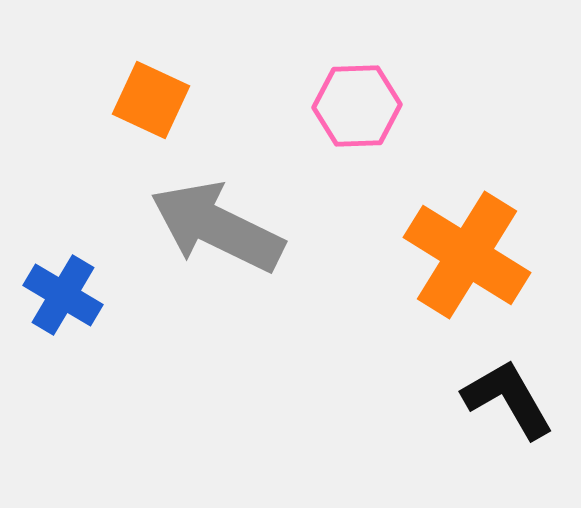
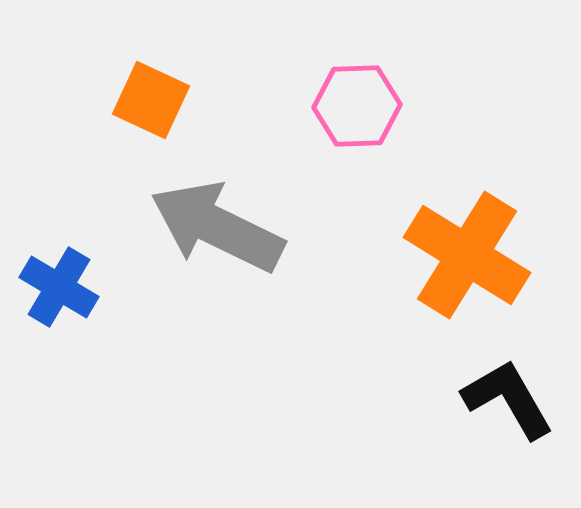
blue cross: moved 4 px left, 8 px up
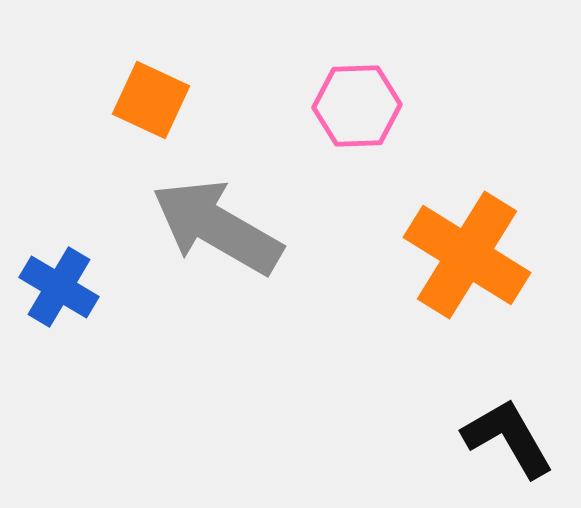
gray arrow: rotated 4 degrees clockwise
black L-shape: moved 39 px down
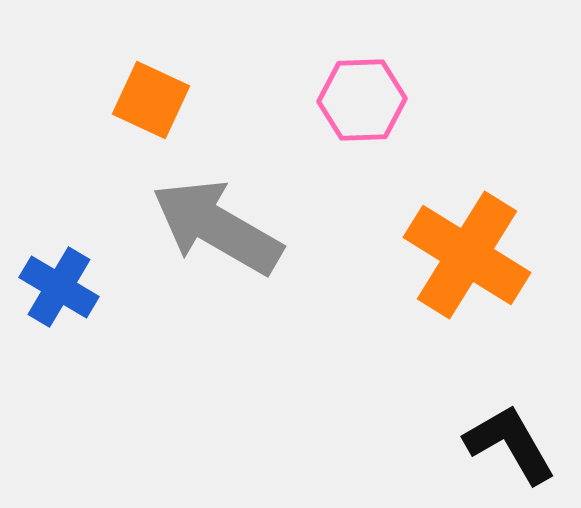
pink hexagon: moved 5 px right, 6 px up
black L-shape: moved 2 px right, 6 px down
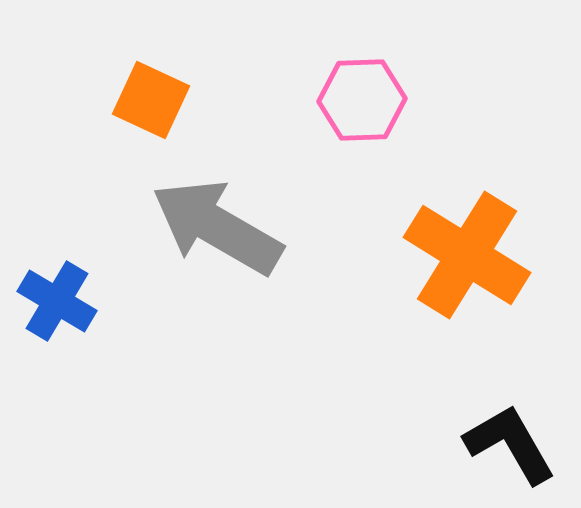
blue cross: moved 2 px left, 14 px down
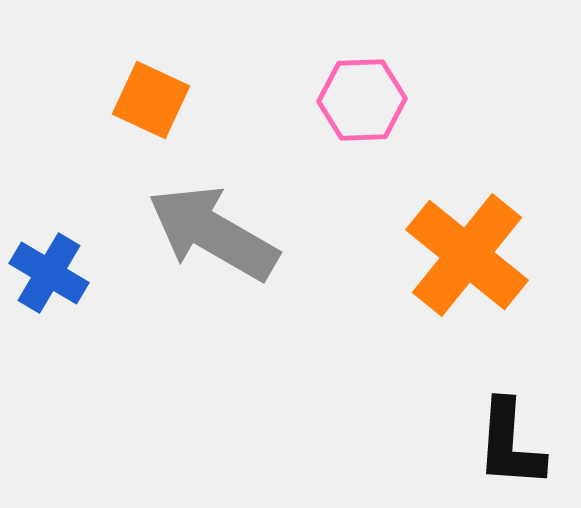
gray arrow: moved 4 px left, 6 px down
orange cross: rotated 7 degrees clockwise
blue cross: moved 8 px left, 28 px up
black L-shape: rotated 146 degrees counterclockwise
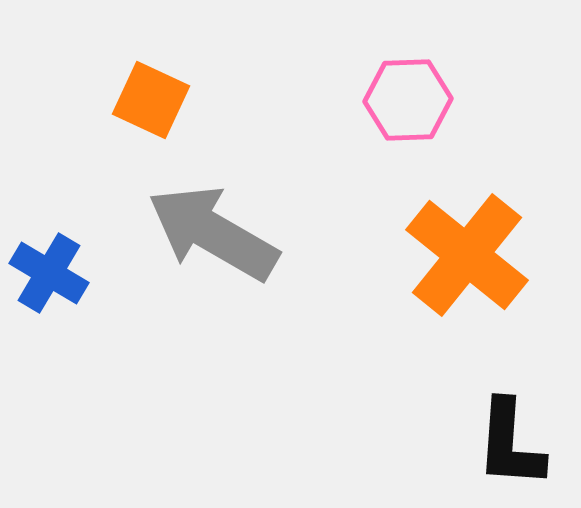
pink hexagon: moved 46 px right
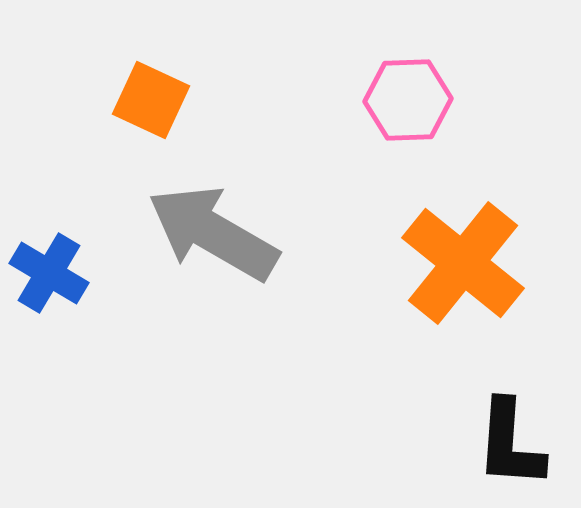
orange cross: moved 4 px left, 8 px down
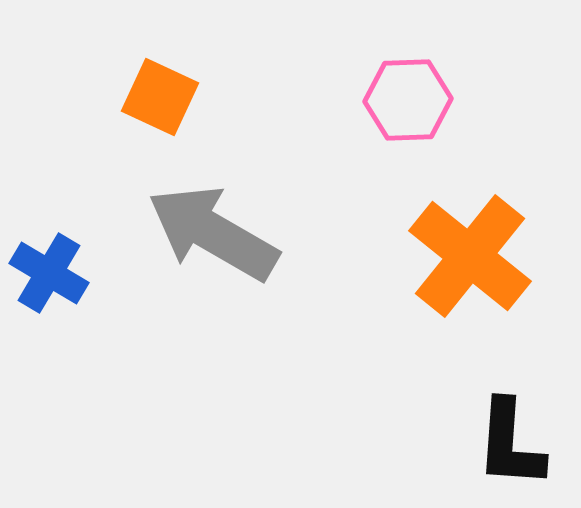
orange square: moved 9 px right, 3 px up
orange cross: moved 7 px right, 7 px up
